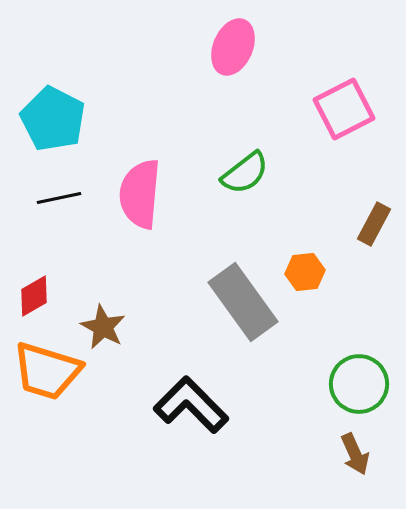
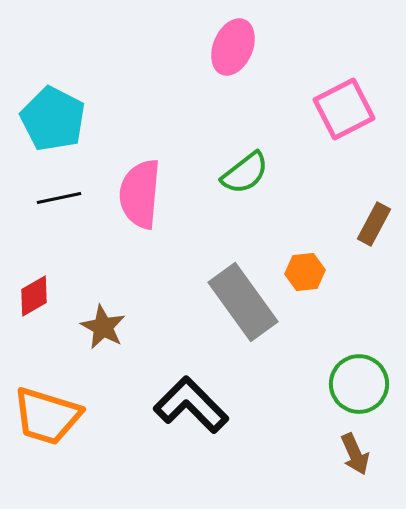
orange trapezoid: moved 45 px down
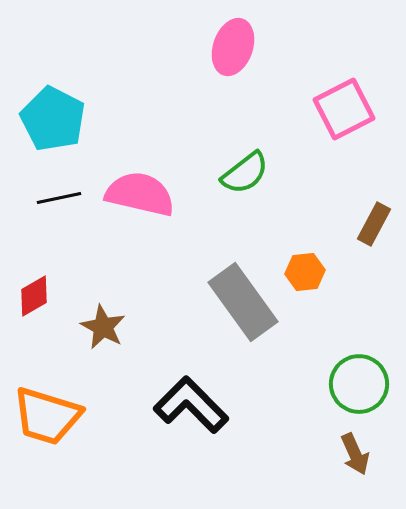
pink ellipse: rotated 4 degrees counterclockwise
pink semicircle: rotated 98 degrees clockwise
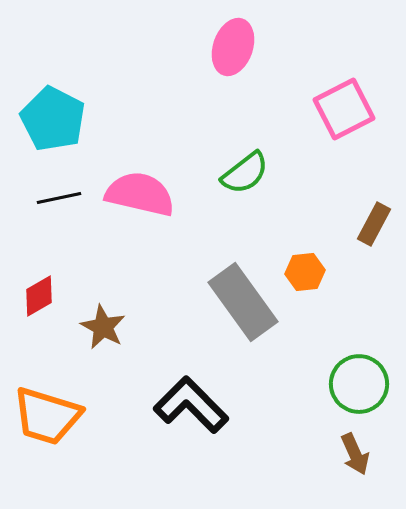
red diamond: moved 5 px right
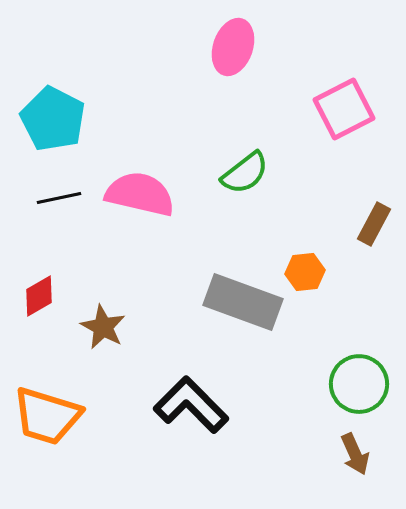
gray rectangle: rotated 34 degrees counterclockwise
